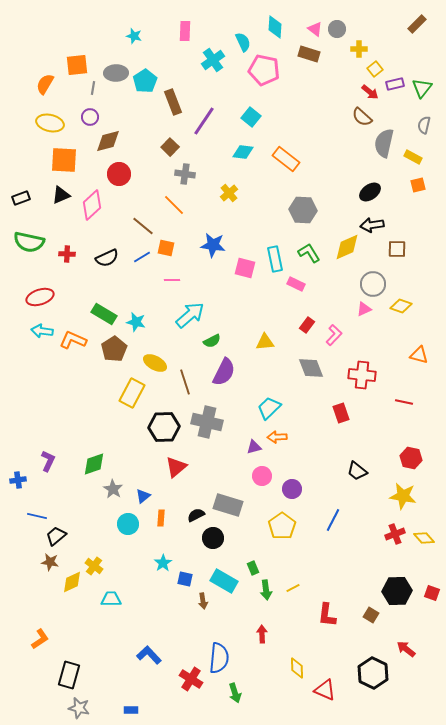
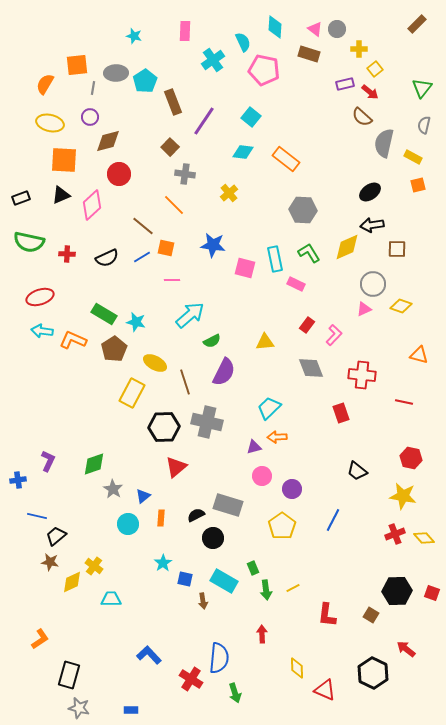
purple rectangle at (395, 84): moved 50 px left
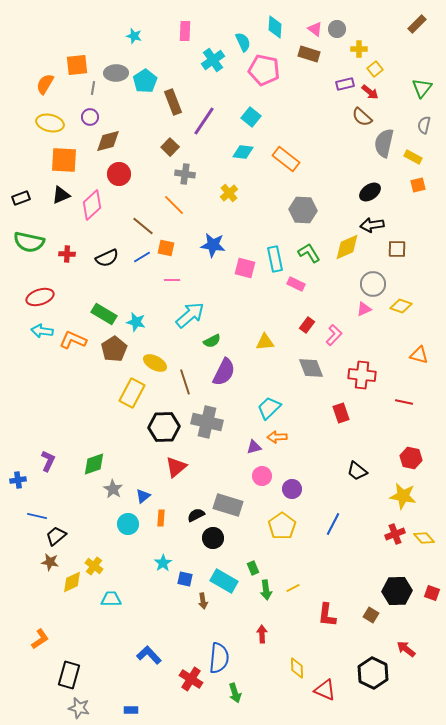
blue line at (333, 520): moved 4 px down
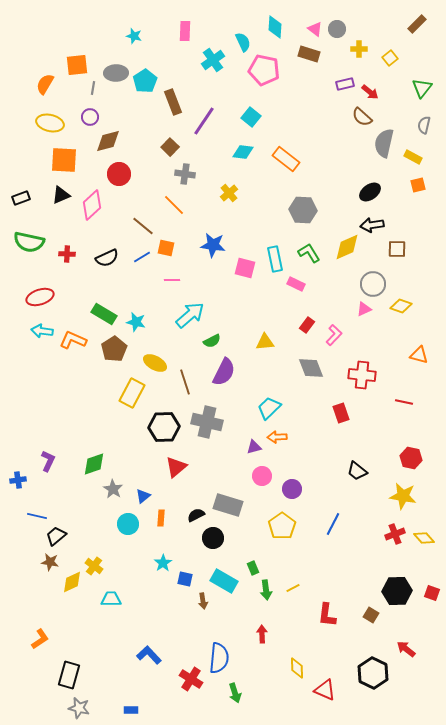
yellow square at (375, 69): moved 15 px right, 11 px up
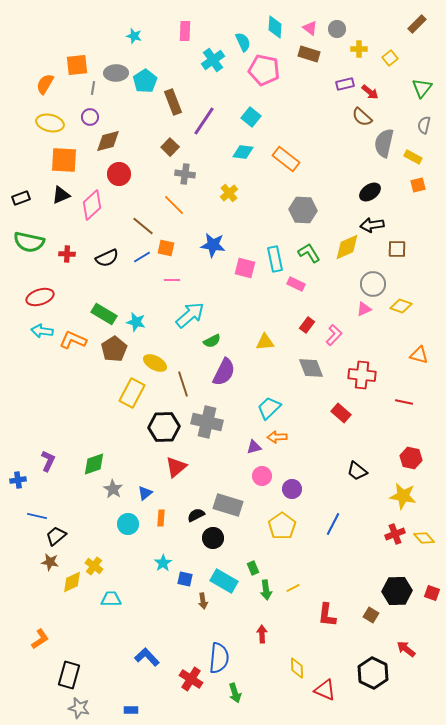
pink triangle at (315, 29): moved 5 px left, 1 px up
brown line at (185, 382): moved 2 px left, 2 px down
red rectangle at (341, 413): rotated 30 degrees counterclockwise
blue triangle at (143, 496): moved 2 px right, 3 px up
blue L-shape at (149, 655): moved 2 px left, 2 px down
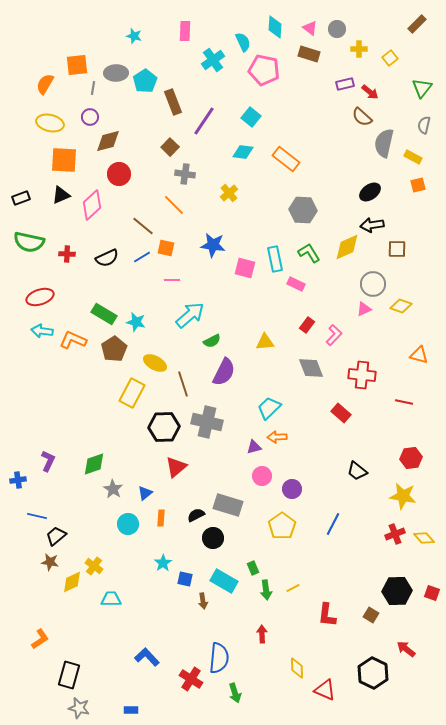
red hexagon at (411, 458): rotated 20 degrees counterclockwise
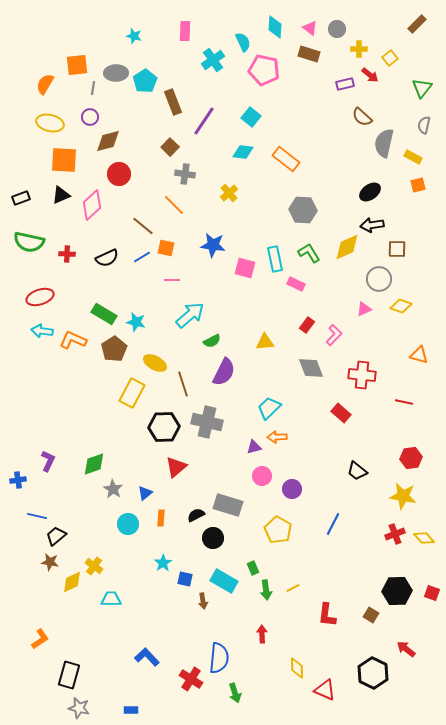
red arrow at (370, 92): moved 17 px up
gray circle at (373, 284): moved 6 px right, 5 px up
yellow pentagon at (282, 526): moved 4 px left, 4 px down; rotated 8 degrees counterclockwise
